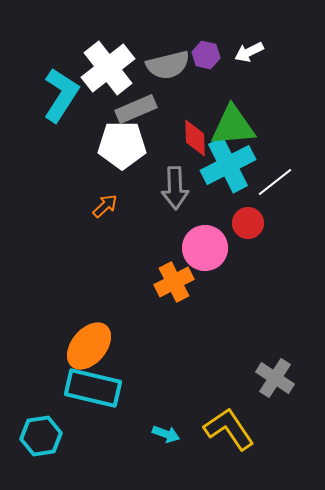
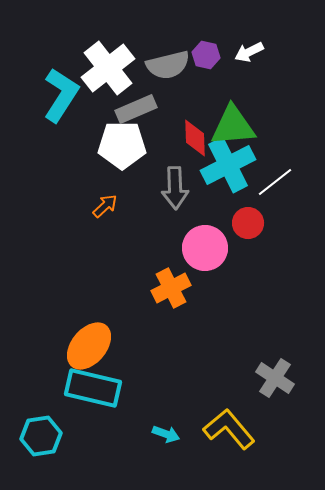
orange cross: moved 3 px left, 6 px down
yellow L-shape: rotated 6 degrees counterclockwise
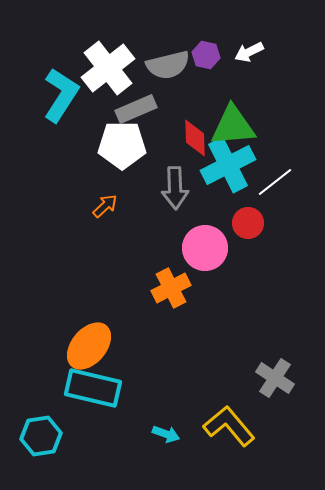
yellow L-shape: moved 3 px up
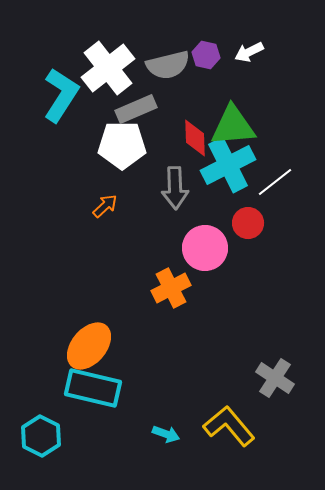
cyan hexagon: rotated 24 degrees counterclockwise
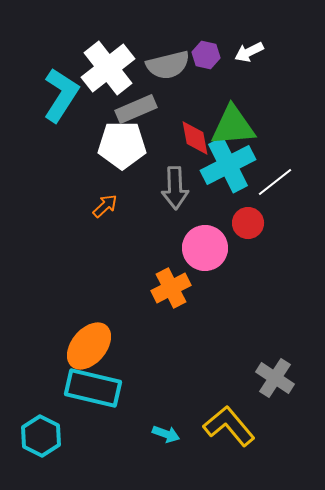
red diamond: rotated 9 degrees counterclockwise
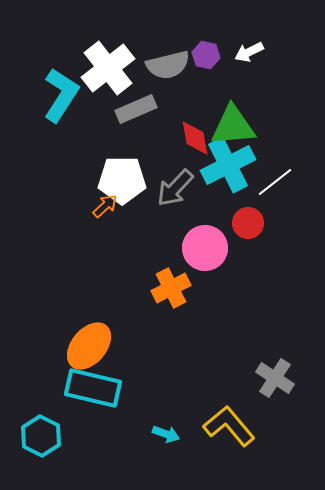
white pentagon: moved 35 px down
gray arrow: rotated 45 degrees clockwise
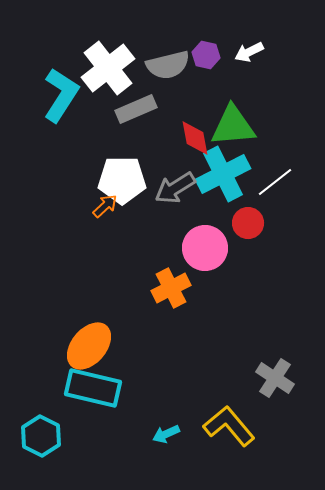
cyan cross: moved 5 px left, 9 px down
gray arrow: rotated 15 degrees clockwise
cyan arrow: rotated 136 degrees clockwise
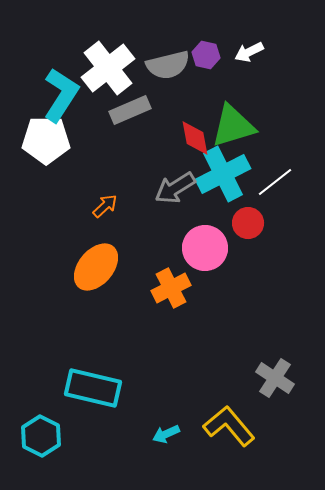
gray rectangle: moved 6 px left, 1 px down
green triangle: rotated 12 degrees counterclockwise
white pentagon: moved 76 px left, 40 px up
orange ellipse: moved 7 px right, 79 px up
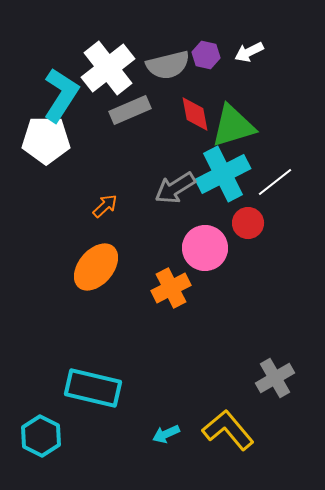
red diamond: moved 24 px up
gray cross: rotated 27 degrees clockwise
yellow L-shape: moved 1 px left, 4 px down
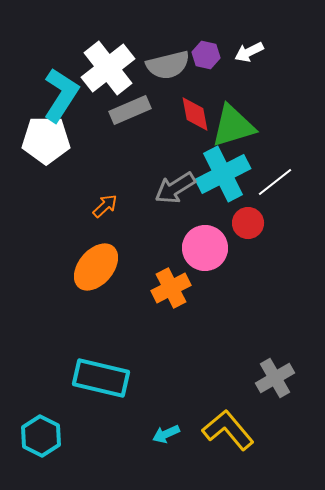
cyan rectangle: moved 8 px right, 10 px up
